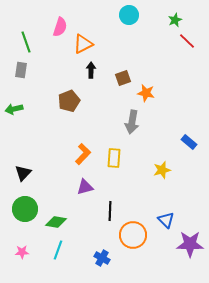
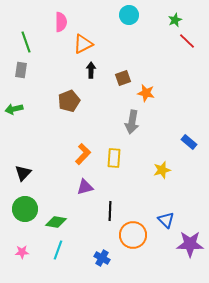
pink semicircle: moved 1 px right, 5 px up; rotated 18 degrees counterclockwise
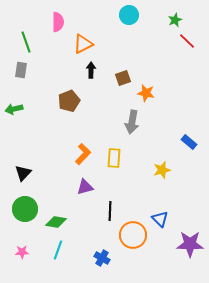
pink semicircle: moved 3 px left
blue triangle: moved 6 px left, 1 px up
